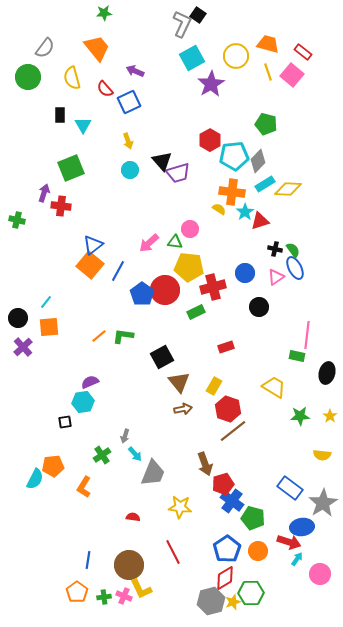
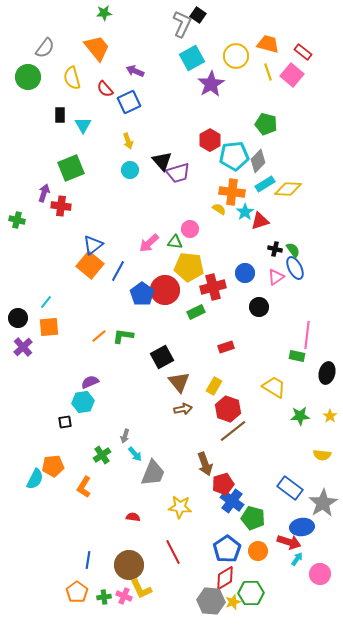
gray hexagon at (211, 601): rotated 20 degrees clockwise
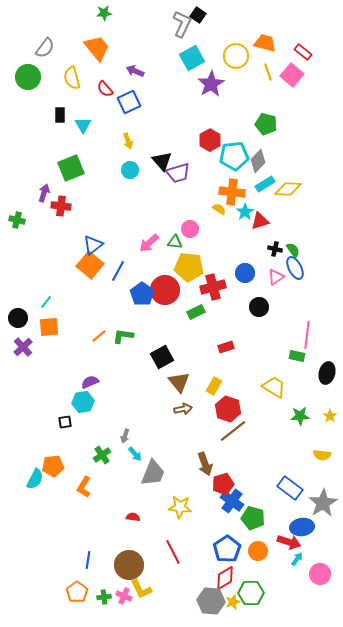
orange trapezoid at (268, 44): moved 3 px left, 1 px up
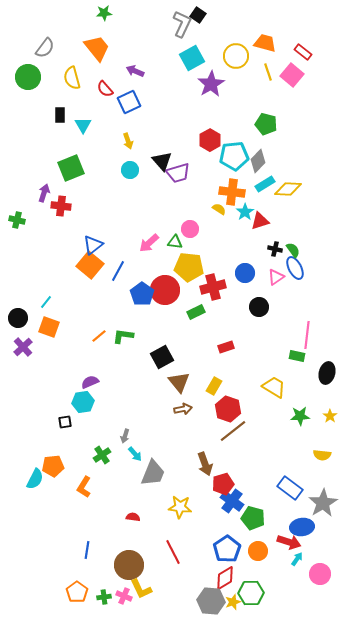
orange square at (49, 327): rotated 25 degrees clockwise
blue line at (88, 560): moved 1 px left, 10 px up
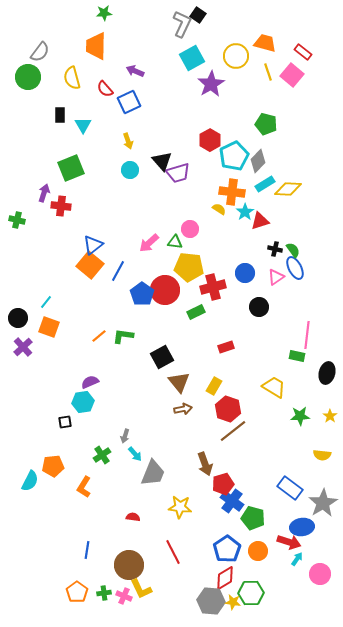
gray semicircle at (45, 48): moved 5 px left, 4 px down
orange trapezoid at (97, 48): moved 1 px left, 2 px up; rotated 140 degrees counterclockwise
cyan pentagon at (234, 156): rotated 20 degrees counterclockwise
cyan semicircle at (35, 479): moved 5 px left, 2 px down
green cross at (104, 597): moved 4 px up
yellow star at (233, 602): rotated 28 degrees clockwise
